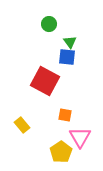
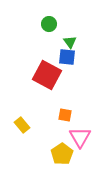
red square: moved 2 px right, 6 px up
yellow pentagon: moved 1 px right, 2 px down
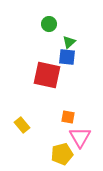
green triangle: moved 1 px left; rotated 24 degrees clockwise
red square: rotated 16 degrees counterclockwise
orange square: moved 3 px right, 2 px down
yellow pentagon: rotated 20 degrees clockwise
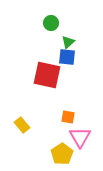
green circle: moved 2 px right, 1 px up
green triangle: moved 1 px left
yellow pentagon: rotated 20 degrees counterclockwise
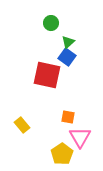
blue square: rotated 30 degrees clockwise
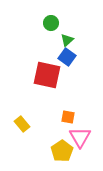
green triangle: moved 1 px left, 2 px up
yellow rectangle: moved 1 px up
yellow pentagon: moved 3 px up
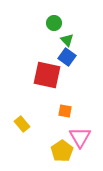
green circle: moved 3 px right
green triangle: rotated 32 degrees counterclockwise
orange square: moved 3 px left, 6 px up
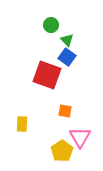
green circle: moved 3 px left, 2 px down
red square: rotated 8 degrees clockwise
yellow rectangle: rotated 42 degrees clockwise
